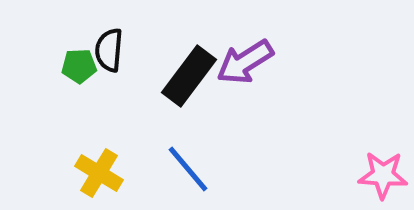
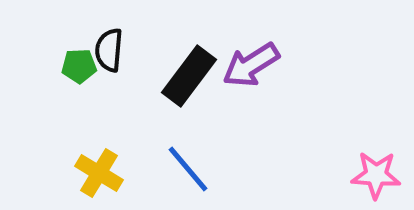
purple arrow: moved 6 px right, 3 px down
pink star: moved 7 px left
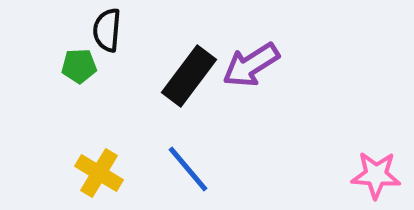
black semicircle: moved 2 px left, 20 px up
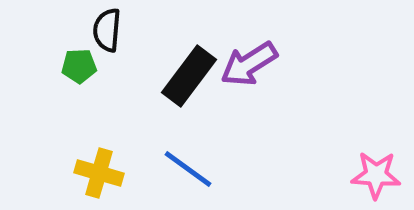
purple arrow: moved 2 px left, 1 px up
blue line: rotated 14 degrees counterclockwise
yellow cross: rotated 15 degrees counterclockwise
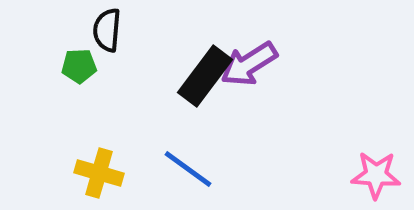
black rectangle: moved 16 px right
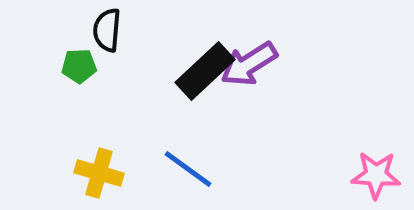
black rectangle: moved 5 px up; rotated 10 degrees clockwise
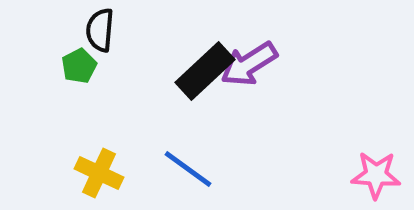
black semicircle: moved 7 px left
green pentagon: rotated 24 degrees counterclockwise
yellow cross: rotated 9 degrees clockwise
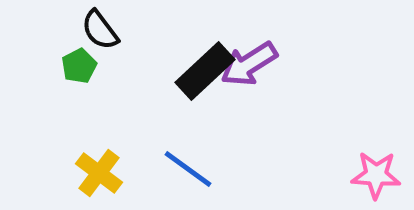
black semicircle: rotated 42 degrees counterclockwise
yellow cross: rotated 12 degrees clockwise
